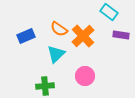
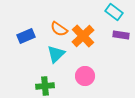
cyan rectangle: moved 5 px right
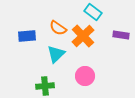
cyan rectangle: moved 21 px left
orange semicircle: moved 1 px left, 1 px up
blue rectangle: moved 1 px right; rotated 18 degrees clockwise
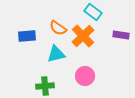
cyan triangle: rotated 30 degrees clockwise
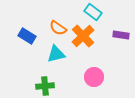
blue rectangle: rotated 36 degrees clockwise
pink circle: moved 9 px right, 1 px down
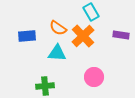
cyan rectangle: moved 2 px left; rotated 24 degrees clockwise
blue rectangle: rotated 36 degrees counterclockwise
cyan triangle: moved 1 px right, 1 px up; rotated 18 degrees clockwise
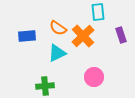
cyan rectangle: moved 7 px right; rotated 24 degrees clockwise
purple rectangle: rotated 63 degrees clockwise
cyan triangle: rotated 30 degrees counterclockwise
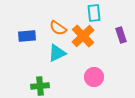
cyan rectangle: moved 4 px left, 1 px down
green cross: moved 5 px left
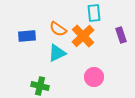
orange semicircle: moved 1 px down
green cross: rotated 18 degrees clockwise
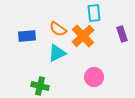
purple rectangle: moved 1 px right, 1 px up
